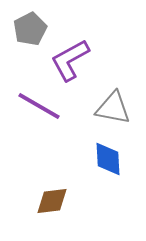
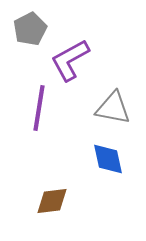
purple line: moved 2 px down; rotated 69 degrees clockwise
blue diamond: rotated 9 degrees counterclockwise
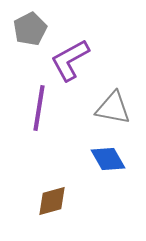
blue diamond: rotated 18 degrees counterclockwise
brown diamond: rotated 8 degrees counterclockwise
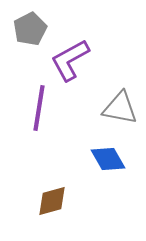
gray triangle: moved 7 px right
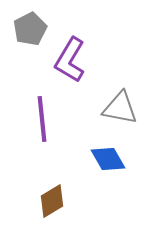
purple L-shape: rotated 30 degrees counterclockwise
purple line: moved 3 px right, 11 px down; rotated 15 degrees counterclockwise
brown diamond: rotated 16 degrees counterclockwise
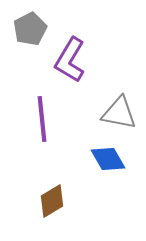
gray triangle: moved 1 px left, 5 px down
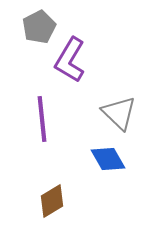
gray pentagon: moved 9 px right, 2 px up
gray triangle: rotated 33 degrees clockwise
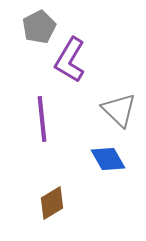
gray triangle: moved 3 px up
brown diamond: moved 2 px down
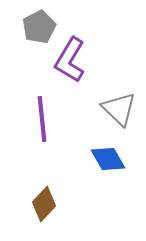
gray triangle: moved 1 px up
brown diamond: moved 8 px left, 1 px down; rotated 16 degrees counterclockwise
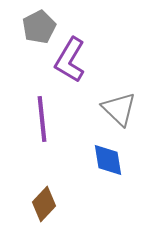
blue diamond: moved 1 px down; rotated 21 degrees clockwise
